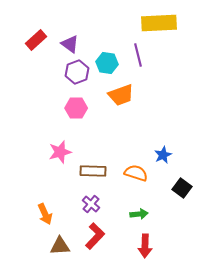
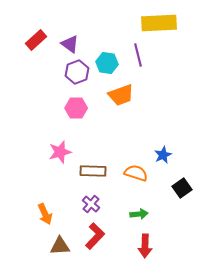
black square: rotated 18 degrees clockwise
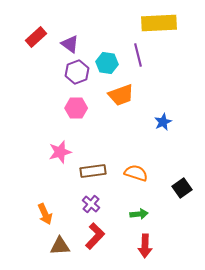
red rectangle: moved 3 px up
blue star: moved 33 px up
brown rectangle: rotated 10 degrees counterclockwise
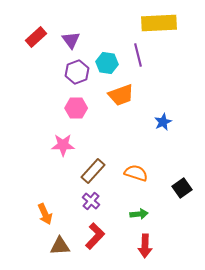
purple triangle: moved 1 px right, 4 px up; rotated 18 degrees clockwise
pink star: moved 3 px right, 7 px up; rotated 15 degrees clockwise
brown rectangle: rotated 40 degrees counterclockwise
purple cross: moved 3 px up
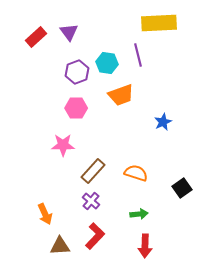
purple triangle: moved 2 px left, 8 px up
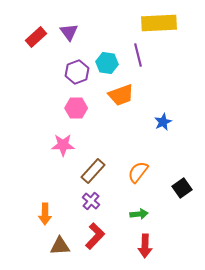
orange semicircle: moved 2 px right, 1 px up; rotated 70 degrees counterclockwise
orange arrow: rotated 25 degrees clockwise
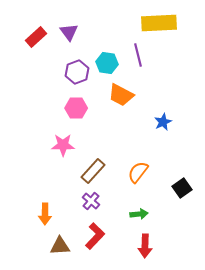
orange trapezoid: rotated 48 degrees clockwise
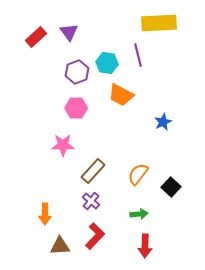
orange semicircle: moved 2 px down
black square: moved 11 px left, 1 px up; rotated 12 degrees counterclockwise
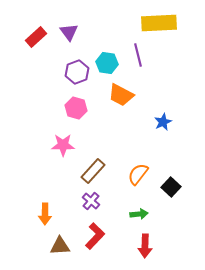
pink hexagon: rotated 15 degrees clockwise
